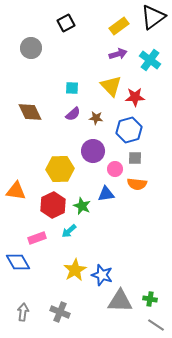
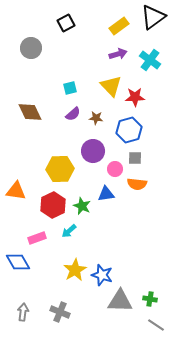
cyan square: moved 2 px left; rotated 16 degrees counterclockwise
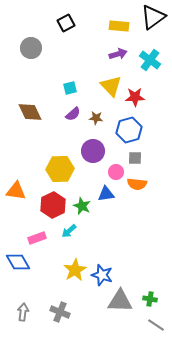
yellow rectangle: rotated 42 degrees clockwise
pink circle: moved 1 px right, 3 px down
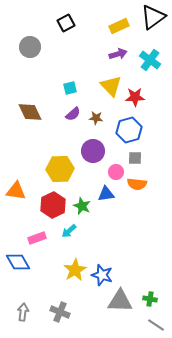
yellow rectangle: rotated 30 degrees counterclockwise
gray circle: moved 1 px left, 1 px up
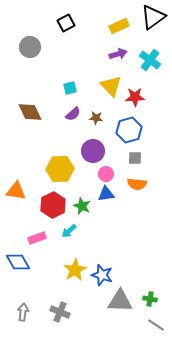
pink circle: moved 10 px left, 2 px down
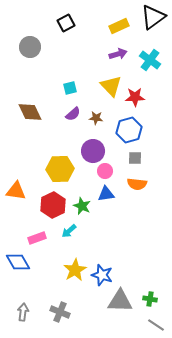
pink circle: moved 1 px left, 3 px up
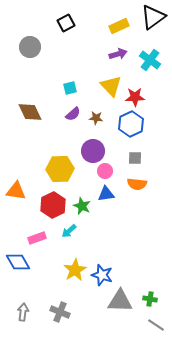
blue hexagon: moved 2 px right, 6 px up; rotated 10 degrees counterclockwise
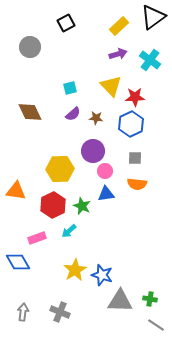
yellow rectangle: rotated 18 degrees counterclockwise
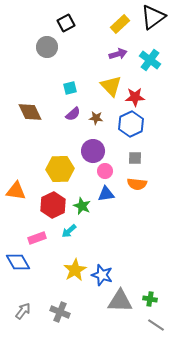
yellow rectangle: moved 1 px right, 2 px up
gray circle: moved 17 px right
gray arrow: moved 1 px up; rotated 30 degrees clockwise
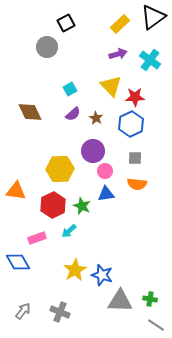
cyan square: moved 1 px down; rotated 16 degrees counterclockwise
brown star: rotated 24 degrees clockwise
